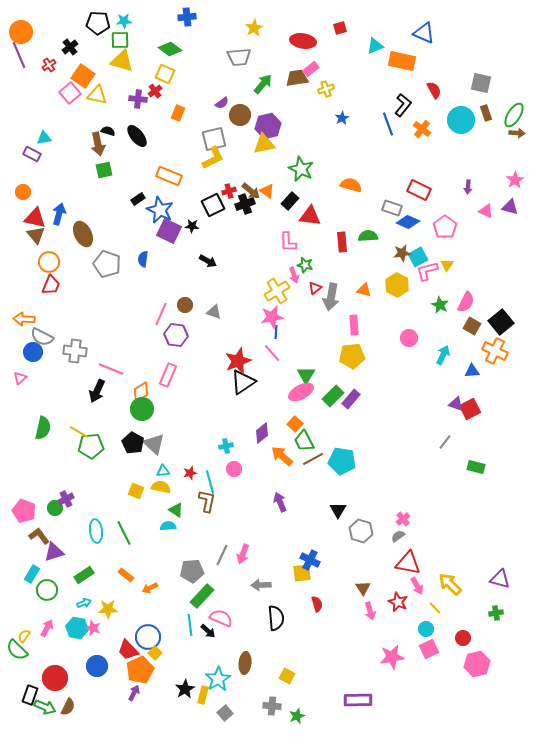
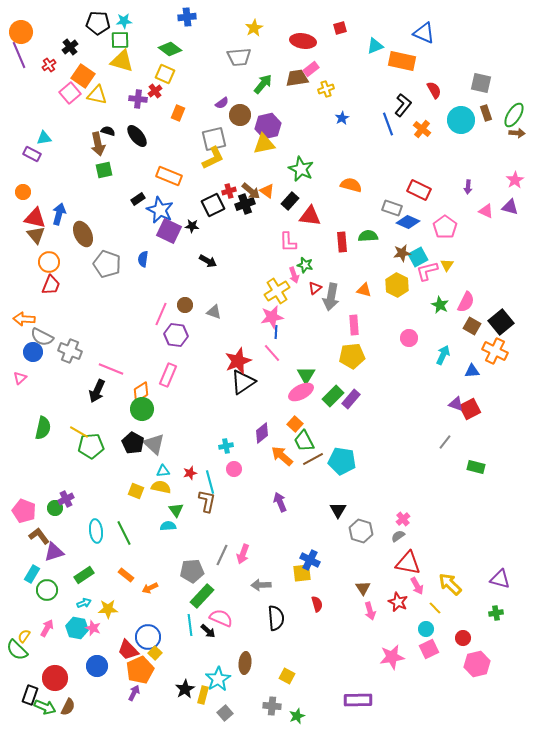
gray cross at (75, 351): moved 5 px left; rotated 15 degrees clockwise
green triangle at (176, 510): rotated 21 degrees clockwise
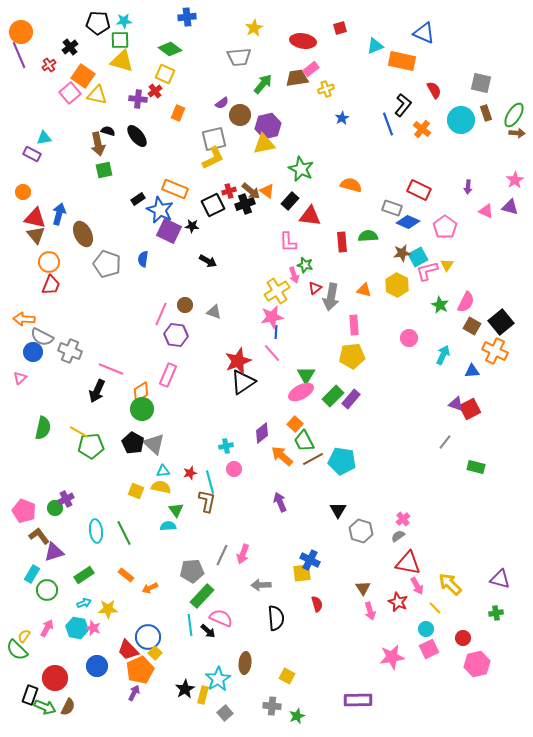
orange rectangle at (169, 176): moved 6 px right, 13 px down
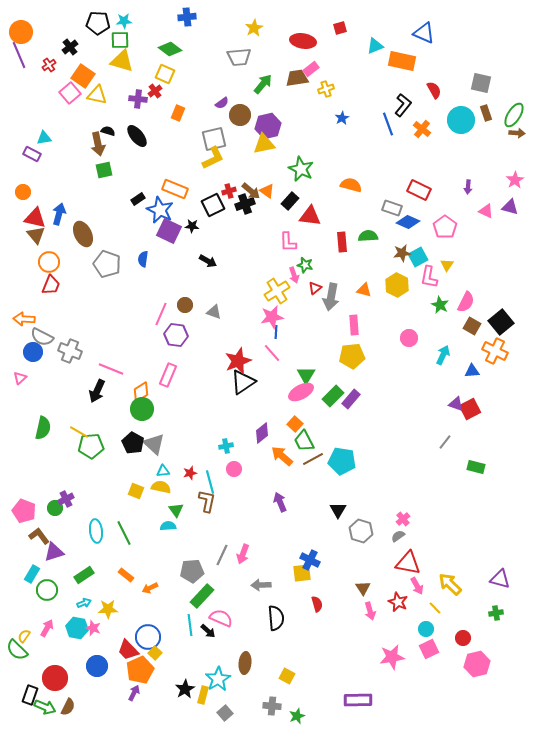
pink L-shape at (427, 271): moved 2 px right, 6 px down; rotated 65 degrees counterclockwise
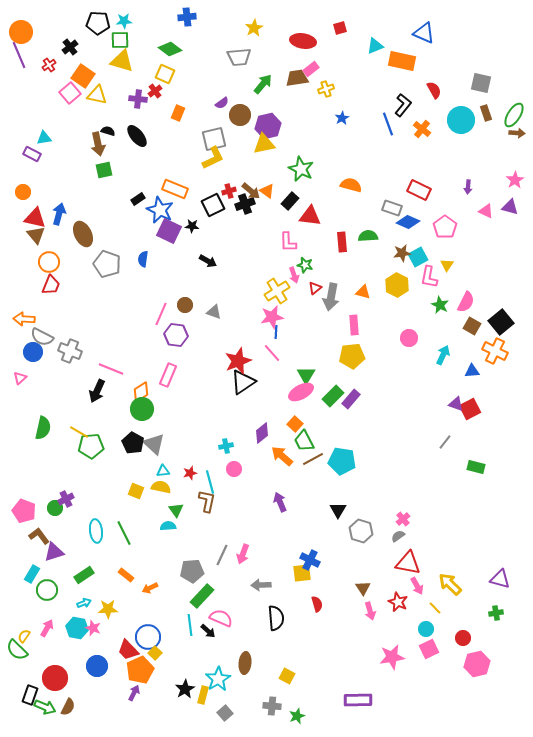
orange triangle at (364, 290): moved 1 px left, 2 px down
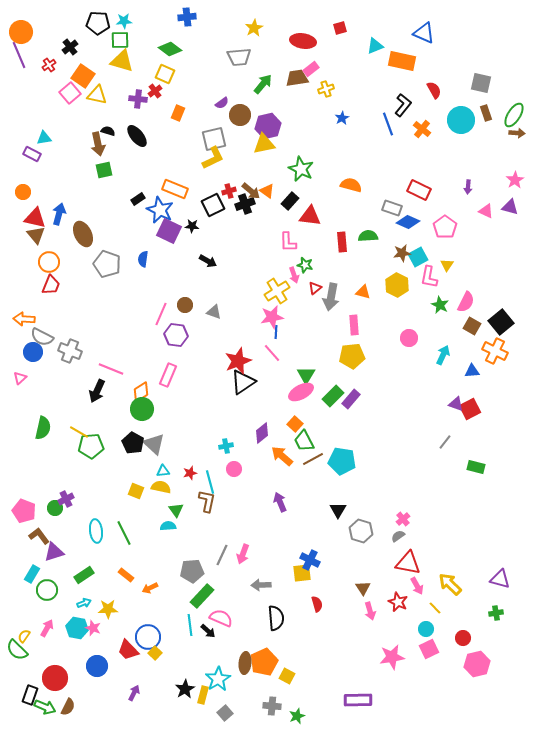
orange pentagon at (140, 670): moved 124 px right, 8 px up
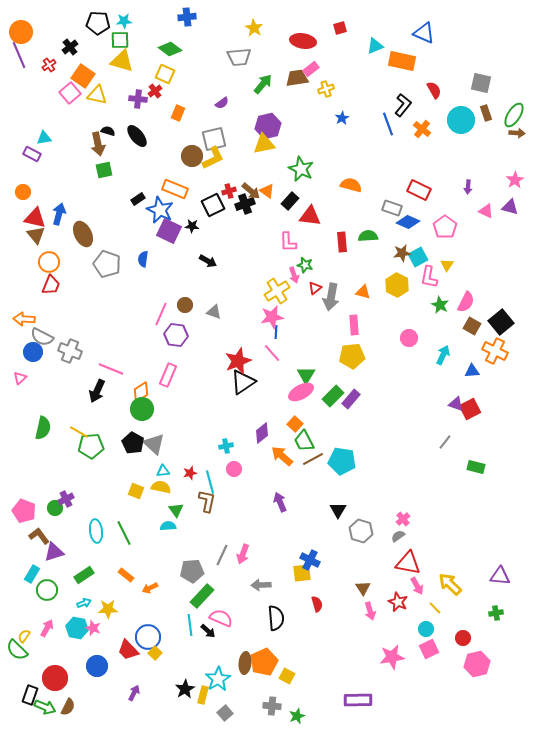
yellow star at (254, 28): rotated 12 degrees counterclockwise
brown circle at (240, 115): moved 48 px left, 41 px down
purple triangle at (500, 579): moved 3 px up; rotated 10 degrees counterclockwise
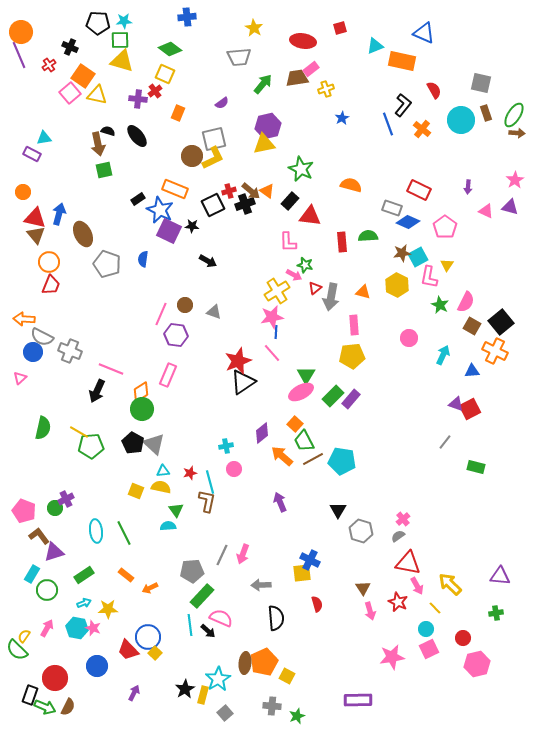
black cross at (70, 47): rotated 28 degrees counterclockwise
pink arrow at (294, 275): rotated 42 degrees counterclockwise
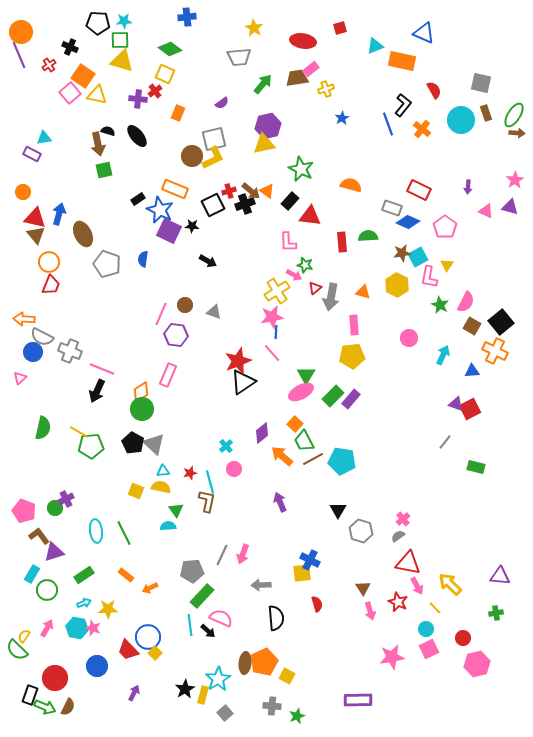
pink line at (111, 369): moved 9 px left
cyan cross at (226, 446): rotated 32 degrees counterclockwise
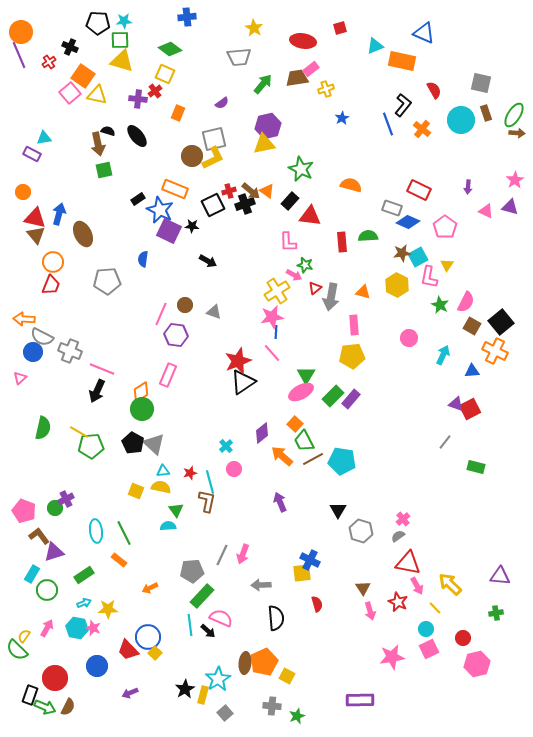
red cross at (49, 65): moved 3 px up
orange circle at (49, 262): moved 4 px right
gray pentagon at (107, 264): moved 17 px down; rotated 24 degrees counterclockwise
orange rectangle at (126, 575): moved 7 px left, 15 px up
purple arrow at (134, 693): moved 4 px left; rotated 140 degrees counterclockwise
purple rectangle at (358, 700): moved 2 px right
